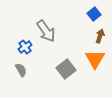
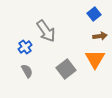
brown arrow: rotated 64 degrees clockwise
gray semicircle: moved 6 px right, 1 px down
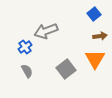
gray arrow: rotated 105 degrees clockwise
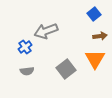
gray semicircle: rotated 112 degrees clockwise
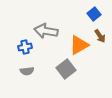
gray arrow: rotated 30 degrees clockwise
brown arrow: rotated 64 degrees clockwise
blue cross: rotated 24 degrees clockwise
orange triangle: moved 16 px left, 14 px up; rotated 30 degrees clockwise
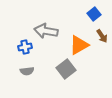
brown arrow: moved 2 px right
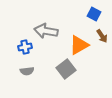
blue square: rotated 24 degrees counterclockwise
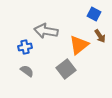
brown arrow: moved 2 px left
orange triangle: rotated 10 degrees counterclockwise
gray semicircle: rotated 136 degrees counterclockwise
